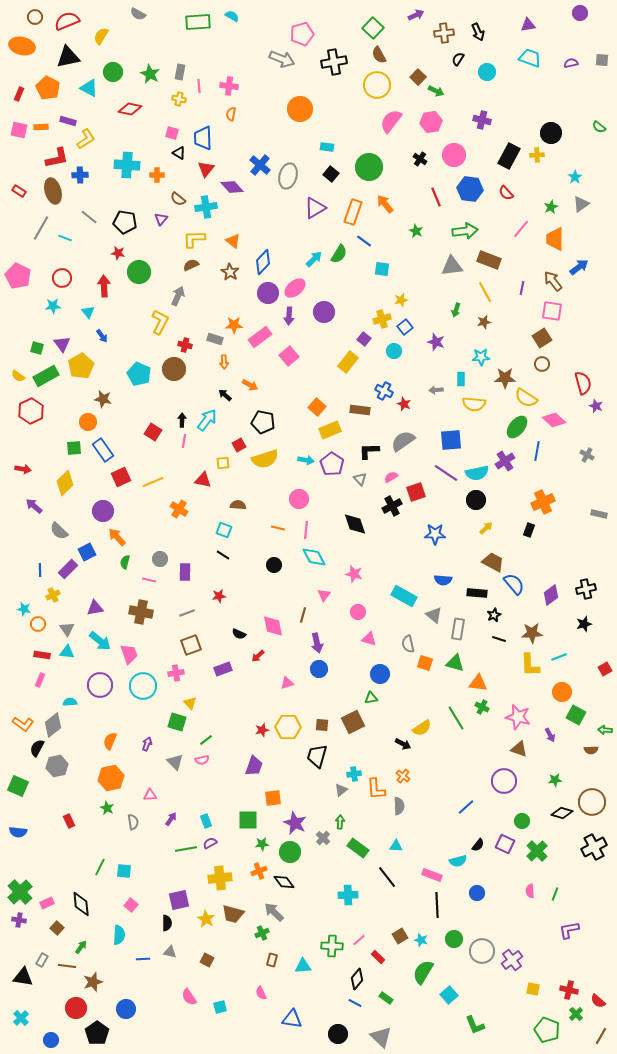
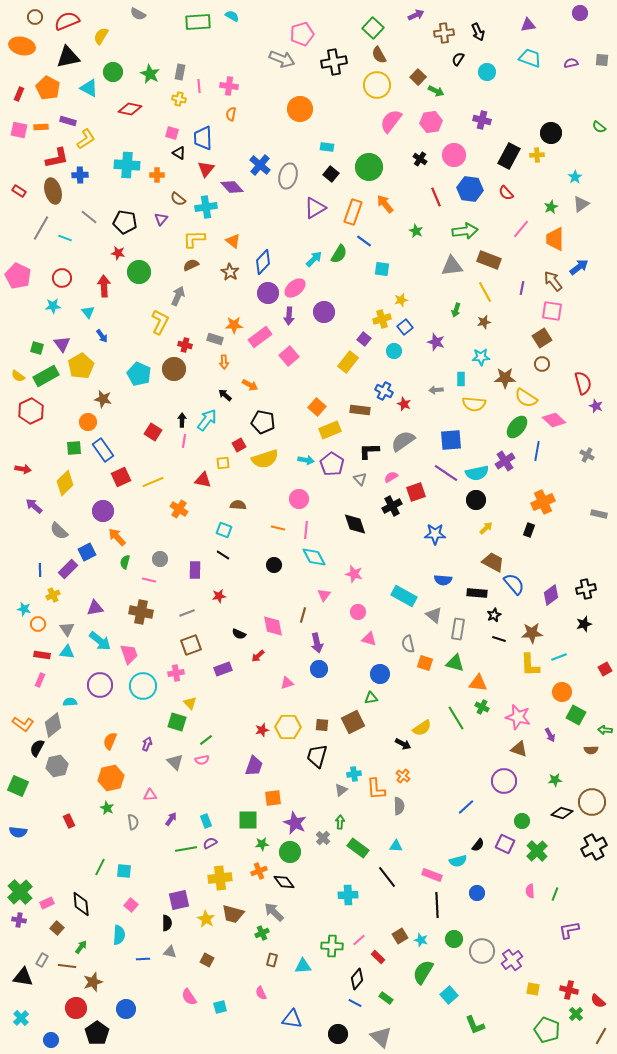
purple rectangle at (185, 572): moved 10 px right, 2 px up
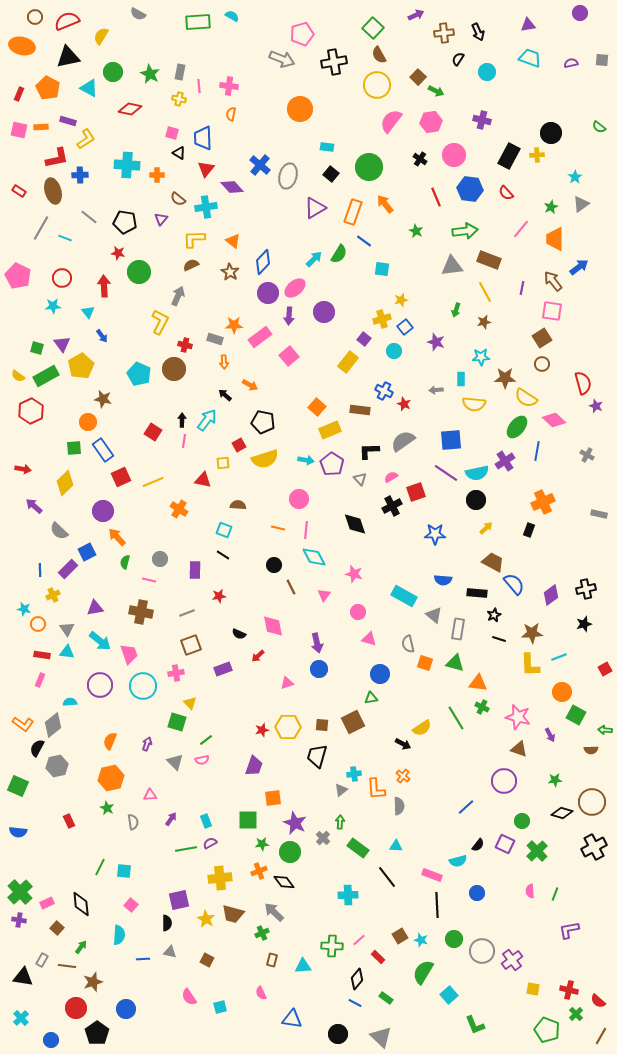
brown line at (303, 615): moved 12 px left, 28 px up; rotated 42 degrees counterclockwise
